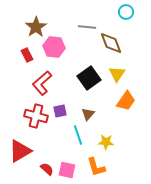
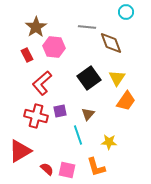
yellow triangle: moved 4 px down
yellow star: moved 3 px right
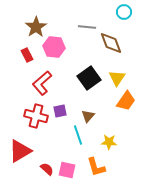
cyan circle: moved 2 px left
brown triangle: moved 2 px down
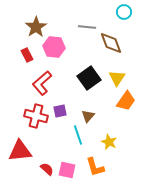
yellow star: rotated 21 degrees clockwise
red triangle: rotated 25 degrees clockwise
orange L-shape: moved 1 px left
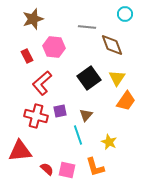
cyan circle: moved 1 px right, 2 px down
brown star: moved 3 px left, 8 px up; rotated 15 degrees clockwise
brown diamond: moved 1 px right, 2 px down
red rectangle: moved 1 px down
brown triangle: moved 2 px left, 1 px up
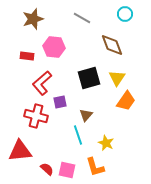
gray line: moved 5 px left, 9 px up; rotated 24 degrees clockwise
red rectangle: rotated 56 degrees counterclockwise
black square: rotated 20 degrees clockwise
purple square: moved 9 px up
yellow star: moved 3 px left, 1 px down
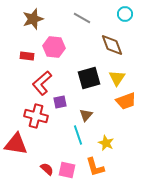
orange trapezoid: rotated 35 degrees clockwise
red triangle: moved 4 px left, 7 px up; rotated 15 degrees clockwise
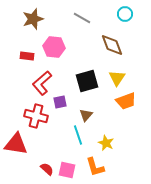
black square: moved 2 px left, 3 px down
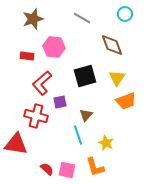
black square: moved 2 px left, 5 px up
